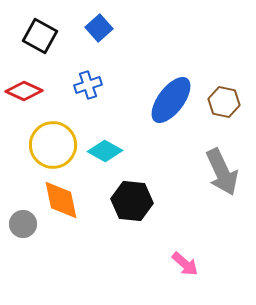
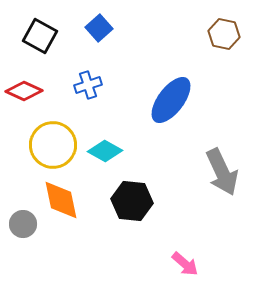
brown hexagon: moved 68 px up
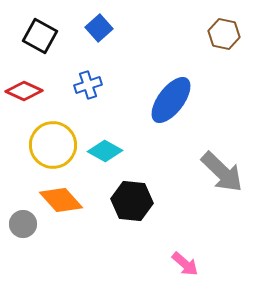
gray arrow: rotated 21 degrees counterclockwise
orange diamond: rotated 30 degrees counterclockwise
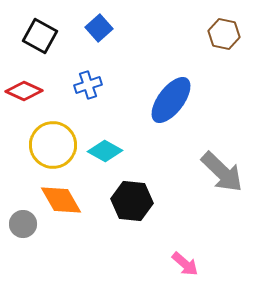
orange diamond: rotated 12 degrees clockwise
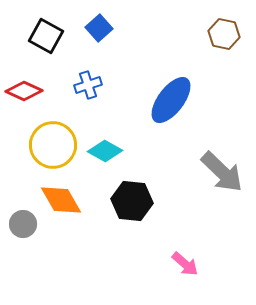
black square: moved 6 px right
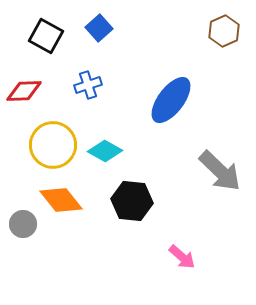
brown hexagon: moved 3 px up; rotated 24 degrees clockwise
red diamond: rotated 27 degrees counterclockwise
gray arrow: moved 2 px left, 1 px up
orange diamond: rotated 9 degrees counterclockwise
pink arrow: moved 3 px left, 7 px up
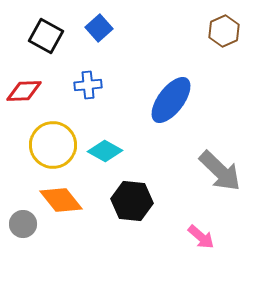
blue cross: rotated 12 degrees clockwise
pink arrow: moved 19 px right, 20 px up
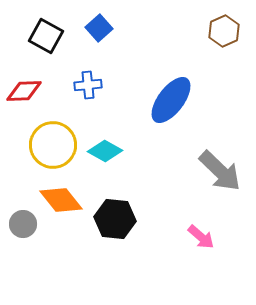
black hexagon: moved 17 px left, 18 px down
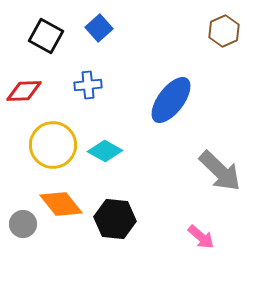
orange diamond: moved 4 px down
